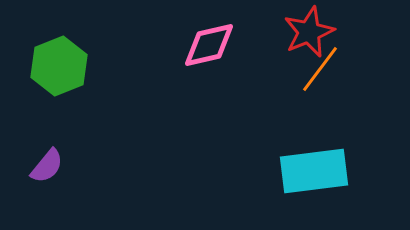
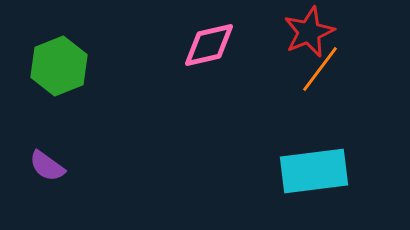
purple semicircle: rotated 87 degrees clockwise
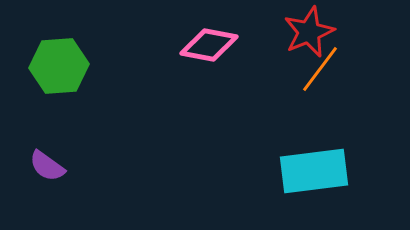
pink diamond: rotated 24 degrees clockwise
green hexagon: rotated 18 degrees clockwise
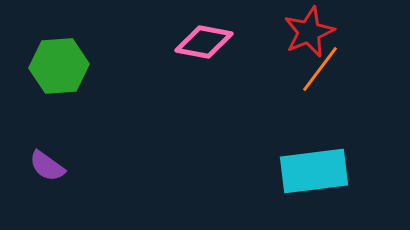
pink diamond: moved 5 px left, 3 px up
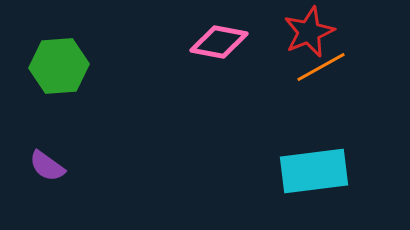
pink diamond: moved 15 px right
orange line: moved 1 px right, 2 px up; rotated 24 degrees clockwise
